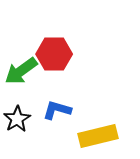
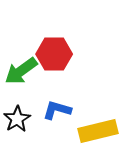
yellow rectangle: moved 5 px up
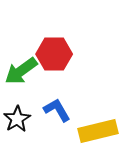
blue L-shape: rotated 44 degrees clockwise
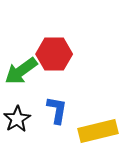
blue L-shape: rotated 40 degrees clockwise
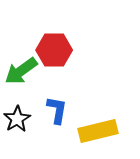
red hexagon: moved 4 px up
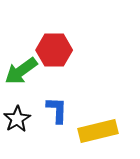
blue L-shape: rotated 8 degrees counterclockwise
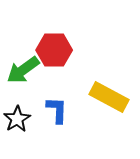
green arrow: moved 2 px right, 1 px up
yellow rectangle: moved 11 px right, 34 px up; rotated 42 degrees clockwise
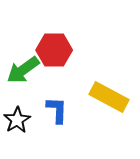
black star: moved 1 px down
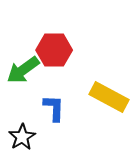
blue L-shape: moved 3 px left, 2 px up
black star: moved 5 px right, 17 px down
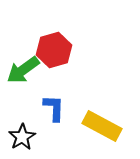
red hexagon: rotated 16 degrees counterclockwise
yellow rectangle: moved 7 px left, 29 px down
